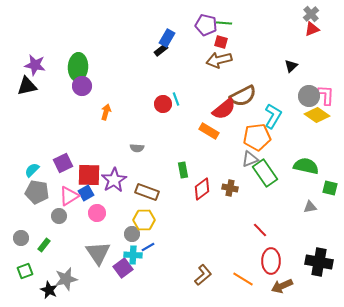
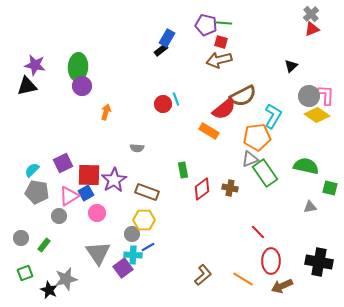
red line at (260, 230): moved 2 px left, 2 px down
green square at (25, 271): moved 2 px down
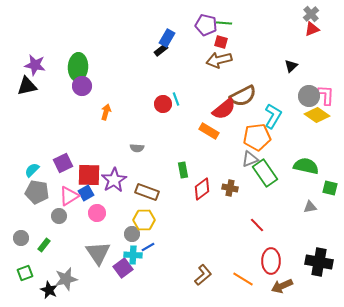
red line at (258, 232): moved 1 px left, 7 px up
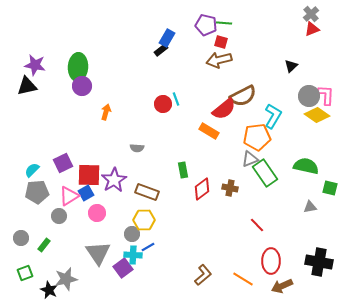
gray pentagon at (37, 192): rotated 15 degrees counterclockwise
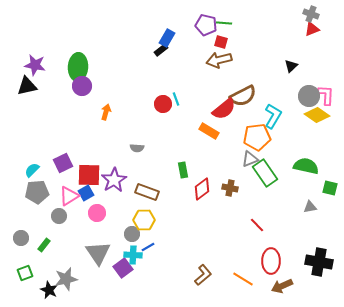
gray cross at (311, 14): rotated 28 degrees counterclockwise
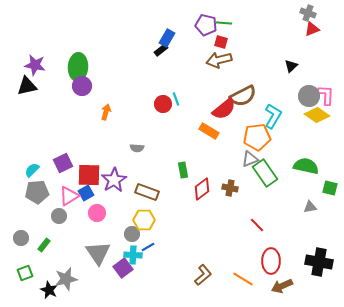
gray cross at (311, 14): moved 3 px left, 1 px up
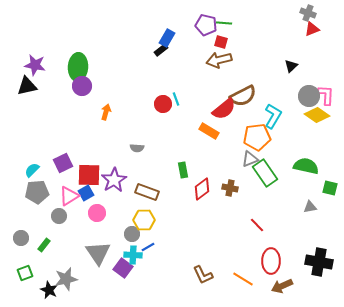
purple square at (123, 268): rotated 18 degrees counterclockwise
brown L-shape at (203, 275): rotated 105 degrees clockwise
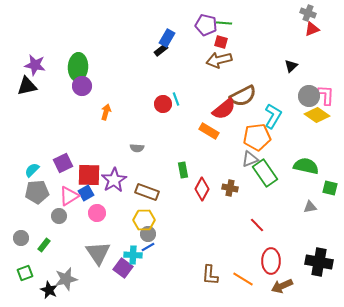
red diamond at (202, 189): rotated 25 degrees counterclockwise
gray circle at (132, 234): moved 16 px right
brown L-shape at (203, 275): moved 7 px right; rotated 30 degrees clockwise
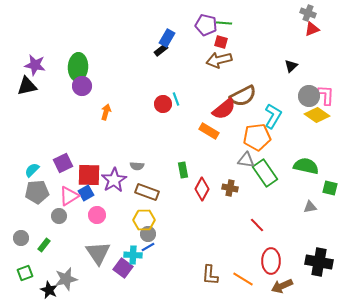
gray semicircle at (137, 148): moved 18 px down
gray triangle at (250, 159): moved 4 px left, 1 px down; rotated 30 degrees clockwise
pink circle at (97, 213): moved 2 px down
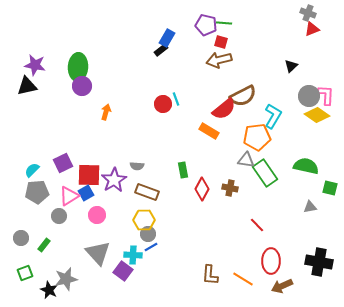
blue line at (148, 247): moved 3 px right
gray triangle at (98, 253): rotated 8 degrees counterclockwise
purple square at (123, 268): moved 3 px down
